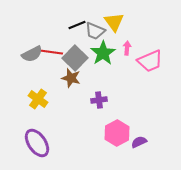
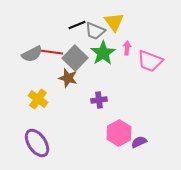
pink trapezoid: rotated 44 degrees clockwise
brown star: moved 3 px left
pink hexagon: moved 2 px right
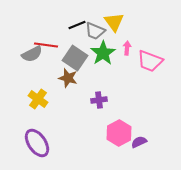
red line: moved 5 px left, 7 px up
gray square: rotated 10 degrees counterclockwise
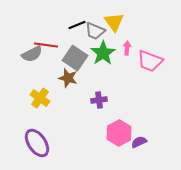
yellow cross: moved 2 px right, 1 px up
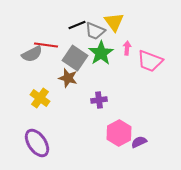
green star: moved 2 px left
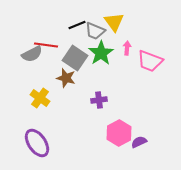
brown star: moved 2 px left
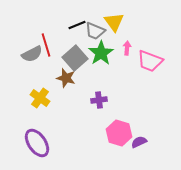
red line: rotated 65 degrees clockwise
gray square: rotated 15 degrees clockwise
pink hexagon: rotated 15 degrees counterclockwise
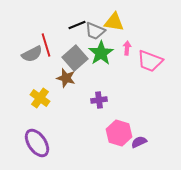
yellow triangle: rotated 45 degrees counterclockwise
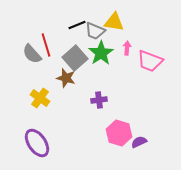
gray semicircle: rotated 75 degrees clockwise
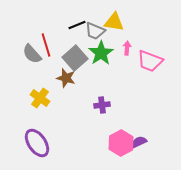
purple cross: moved 3 px right, 5 px down
pink hexagon: moved 2 px right, 10 px down; rotated 15 degrees clockwise
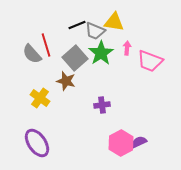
brown star: moved 3 px down
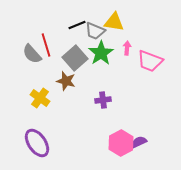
purple cross: moved 1 px right, 5 px up
